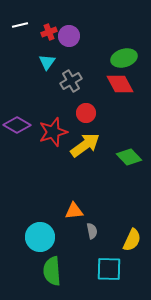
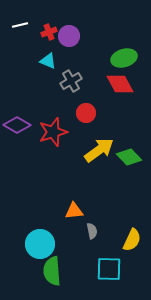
cyan triangle: moved 1 px right, 1 px up; rotated 42 degrees counterclockwise
yellow arrow: moved 14 px right, 5 px down
cyan circle: moved 7 px down
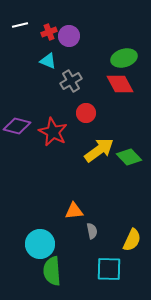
purple diamond: moved 1 px down; rotated 16 degrees counterclockwise
red star: rotated 28 degrees counterclockwise
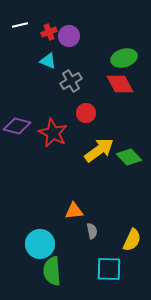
red star: moved 1 px down
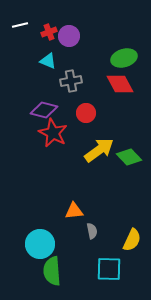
gray cross: rotated 20 degrees clockwise
purple diamond: moved 27 px right, 16 px up
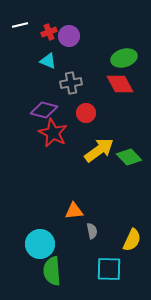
gray cross: moved 2 px down
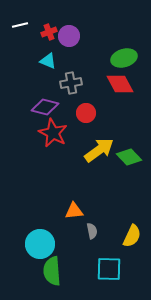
purple diamond: moved 1 px right, 3 px up
yellow semicircle: moved 4 px up
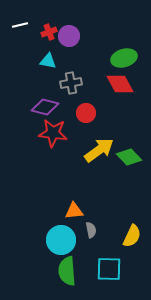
cyan triangle: rotated 12 degrees counterclockwise
red star: rotated 20 degrees counterclockwise
gray semicircle: moved 1 px left, 1 px up
cyan circle: moved 21 px right, 4 px up
green semicircle: moved 15 px right
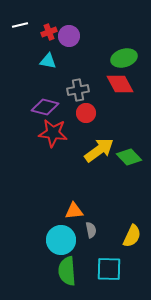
gray cross: moved 7 px right, 7 px down
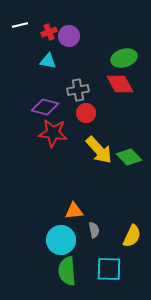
yellow arrow: rotated 84 degrees clockwise
gray semicircle: moved 3 px right
